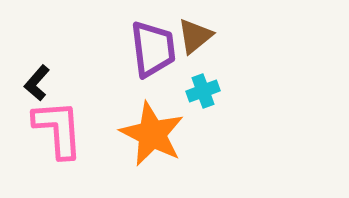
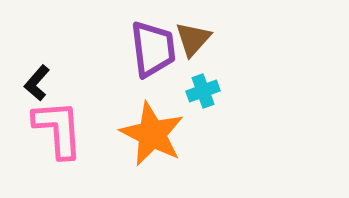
brown triangle: moved 2 px left, 3 px down; rotated 9 degrees counterclockwise
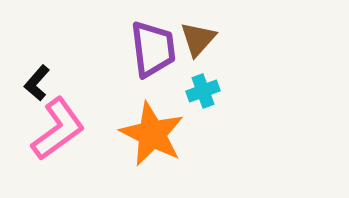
brown triangle: moved 5 px right
pink L-shape: rotated 58 degrees clockwise
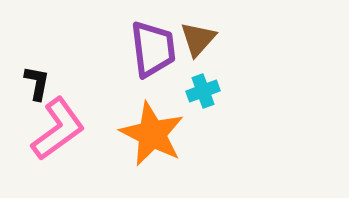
black L-shape: rotated 150 degrees clockwise
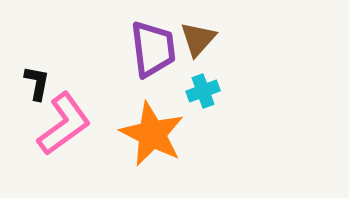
pink L-shape: moved 6 px right, 5 px up
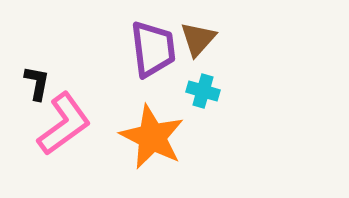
cyan cross: rotated 36 degrees clockwise
orange star: moved 3 px down
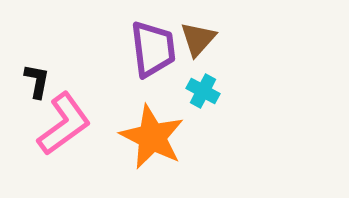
black L-shape: moved 2 px up
cyan cross: rotated 12 degrees clockwise
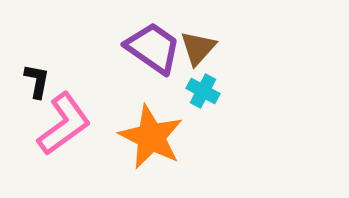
brown triangle: moved 9 px down
purple trapezoid: moved 1 px up; rotated 48 degrees counterclockwise
orange star: moved 1 px left
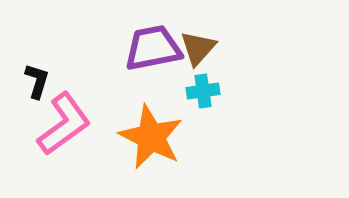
purple trapezoid: rotated 46 degrees counterclockwise
black L-shape: rotated 6 degrees clockwise
cyan cross: rotated 36 degrees counterclockwise
